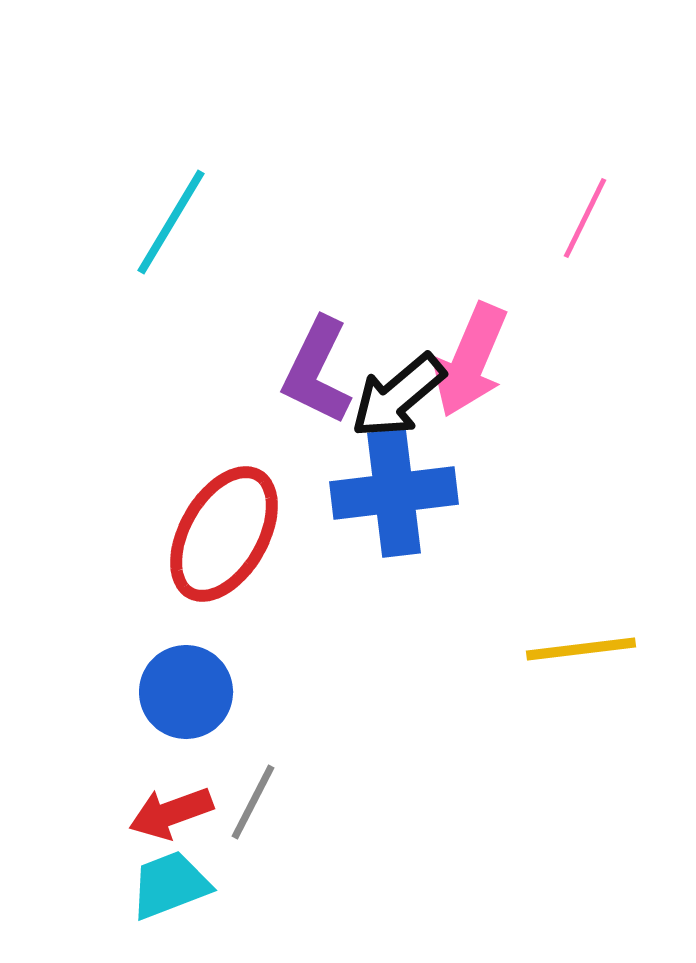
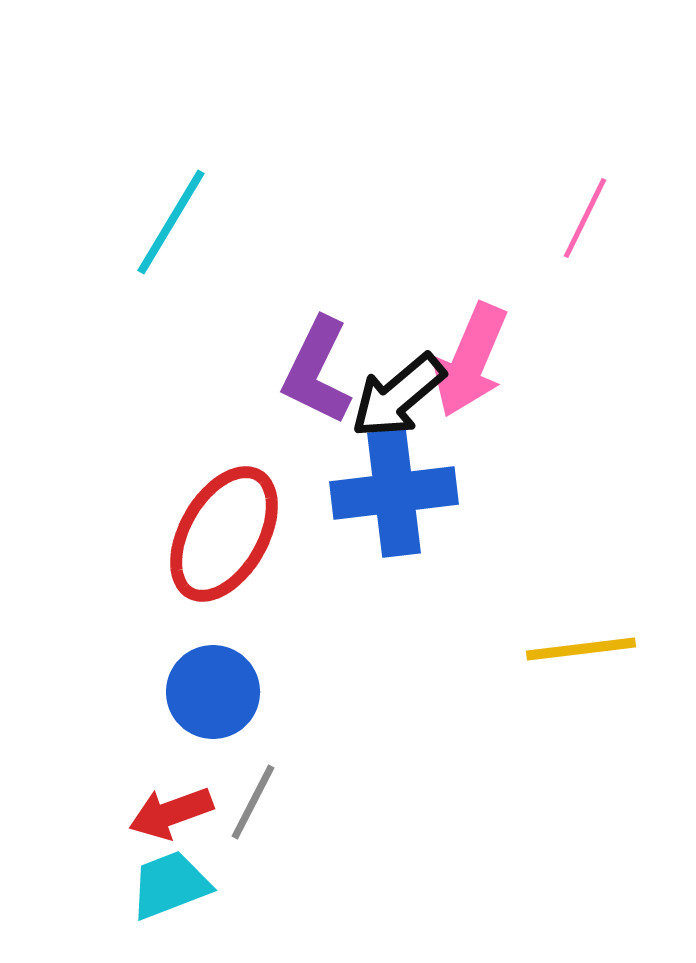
blue circle: moved 27 px right
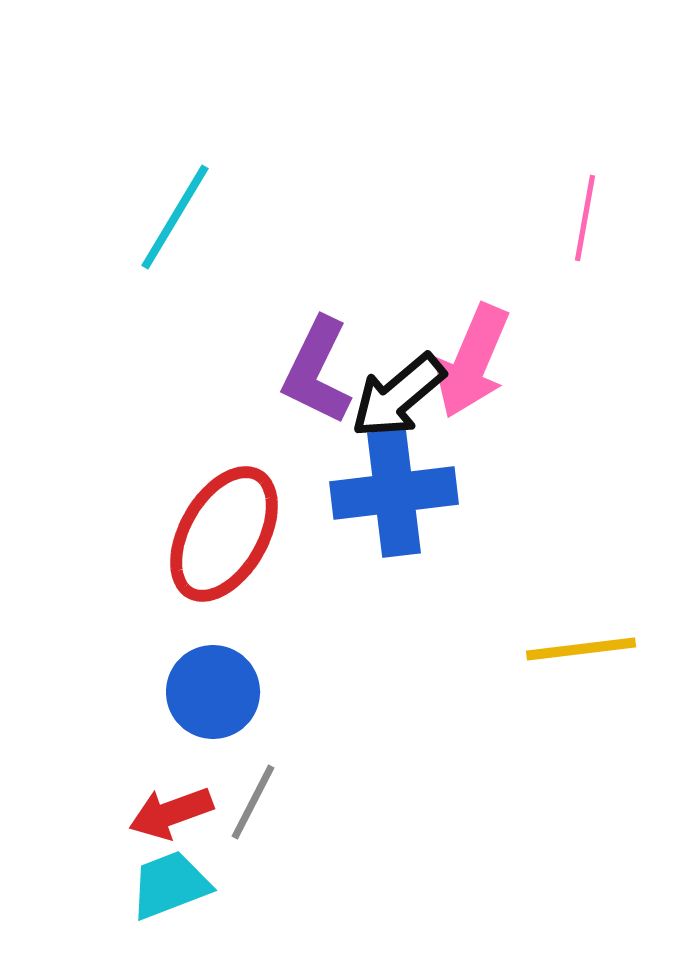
pink line: rotated 16 degrees counterclockwise
cyan line: moved 4 px right, 5 px up
pink arrow: moved 2 px right, 1 px down
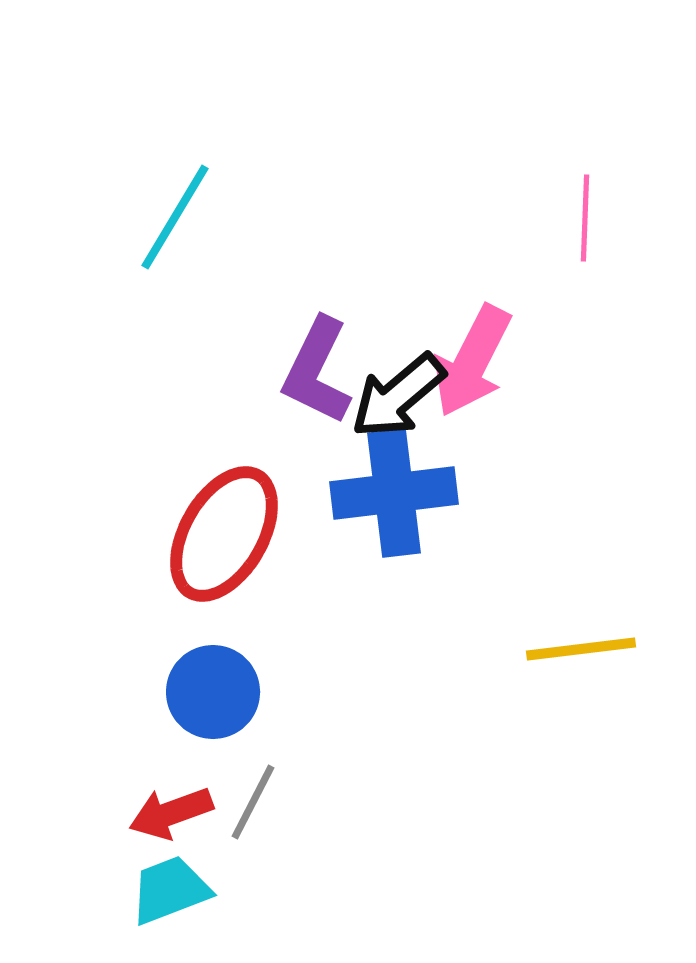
pink line: rotated 8 degrees counterclockwise
pink arrow: rotated 4 degrees clockwise
cyan trapezoid: moved 5 px down
